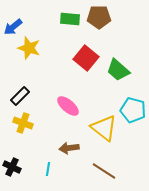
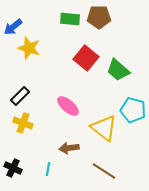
black cross: moved 1 px right, 1 px down
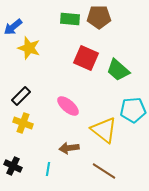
red square: rotated 15 degrees counterclockwise
black rectangle: moved 1 px right
cyan pentagon: rotated 20 degrees counterclockwise
yellow triangle: moved 2 px down
black cross: moved 2 px up
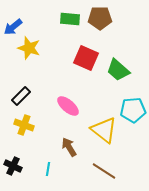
brown pentagon: moved 1 px right, 1 px down
yellow cross: moved 1 px right, 2 px down
brown arrow: moved 1 px up; rotated 66 degrees clockwise
